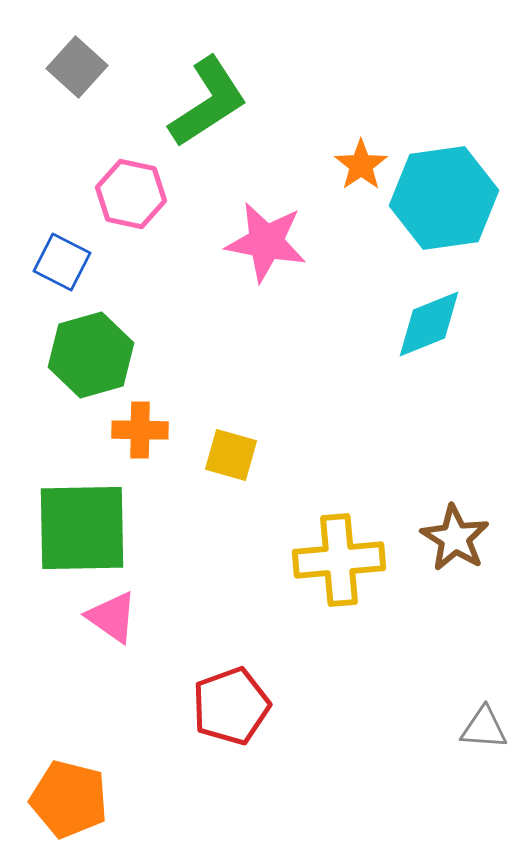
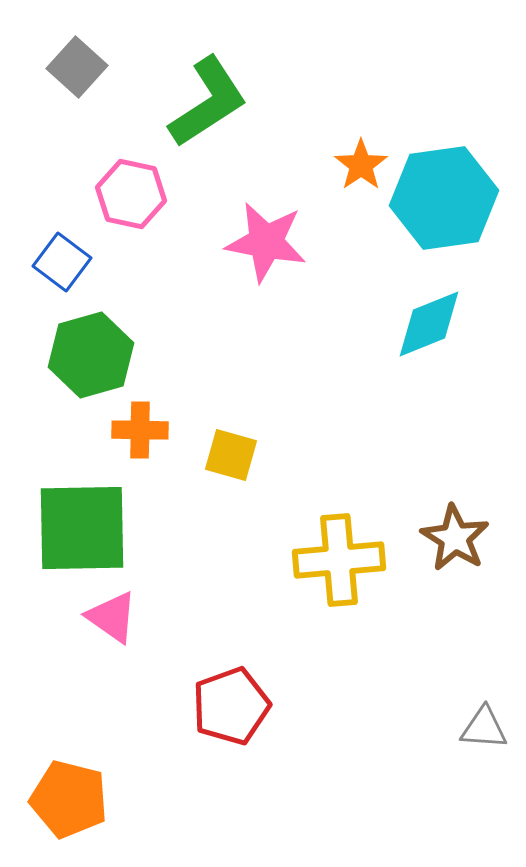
blue square: rotated 10 degrees clockwise
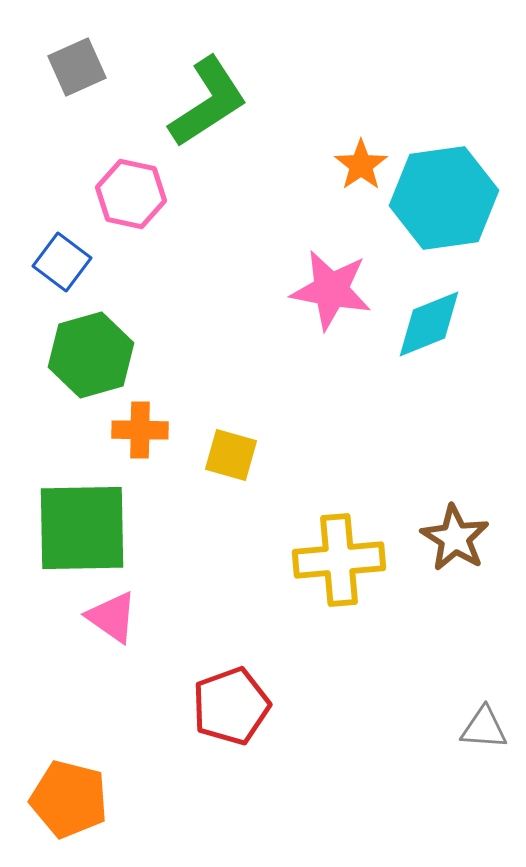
gray square: rotated 24 degrees clockwise
pink star: moved 65 px right, 48 px down
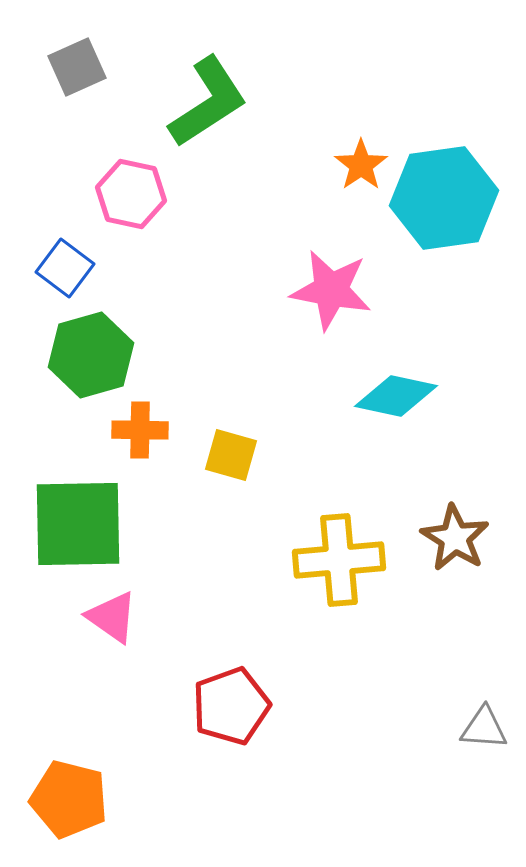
blue square: moved 3 px right, 6 px down
cyan diamond: moved 33 px left, 72 px down; rotated 34 degrees clockwise
green square: moved 4 px left, 4 px up
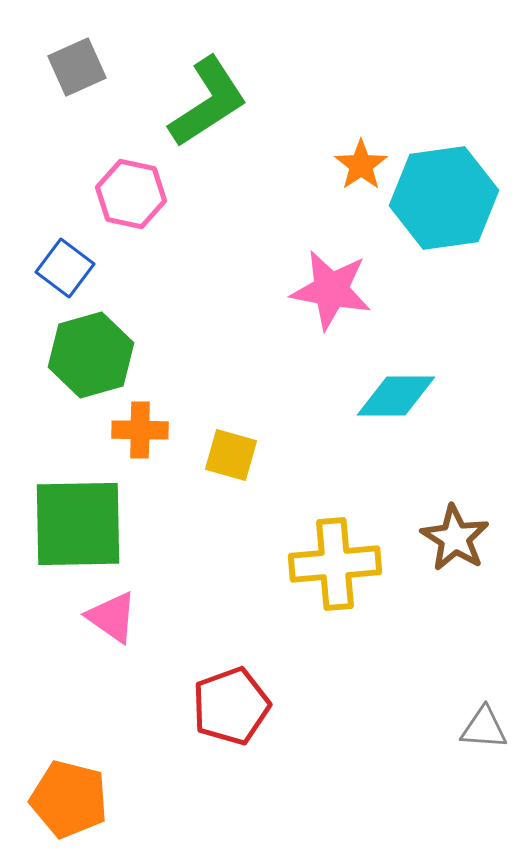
cyan diamond: rotated 12 degrees counterclockwise
yellow cross: moved 4 px left, 4 px down
